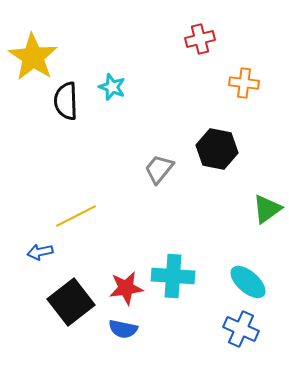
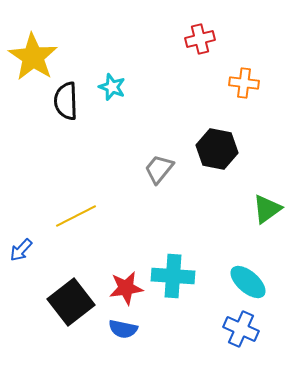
blue arrow: moved 19 px left, 2 px up; rotated 35 degrees counterclockwise
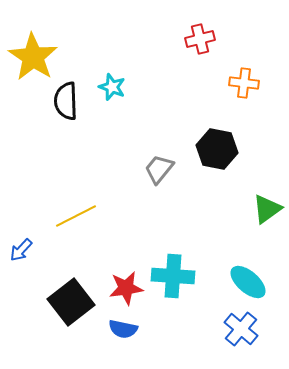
blue cross: rotated 16 degrees clockwise
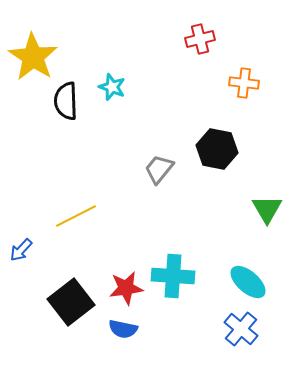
green triangle: rotated 24 degrees counterclockwise
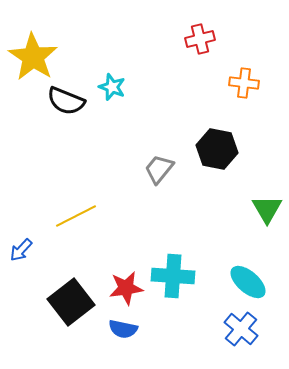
black semicircle: rotated 66 degrees counterclockwise
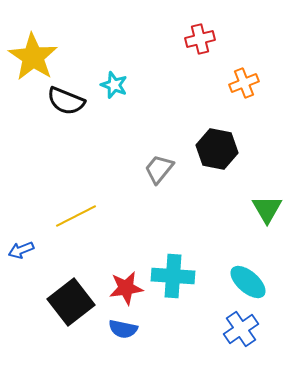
orange cross: rotated 28 degrees counterclockwise
cyan star: moved 2 px right, 2 px up
blue arrow: rotated 25 degrees clockwise
blue cross: rotated 16 degrees clockwise
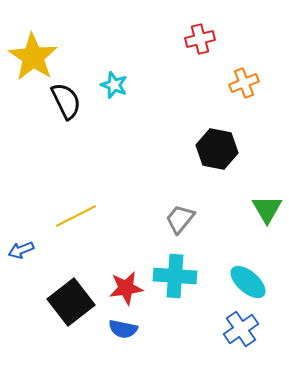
black semicircle: rotated 138 degrees counterclockwise
gray trapezoid: moved 21 px right, 50 px down
cyan cross: moved 2 px right
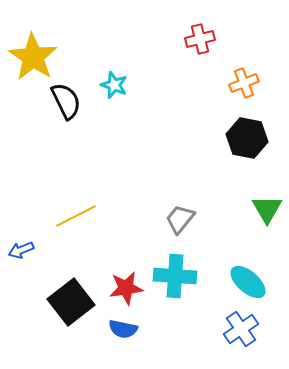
black hexagon: moved 30 px right, 11 px up
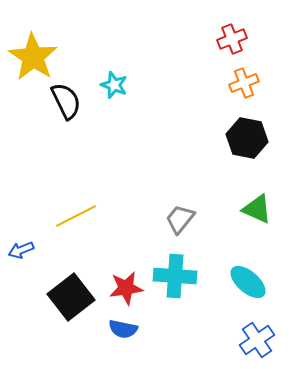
red cross: moved 32 px right; rotated 8 degrees counterclockwise
green triangle: moved 10 px left; rotated 36 degrees counterclockwise
black square: moved 5 px up
blue cross: moved 16 px right, 11 px down
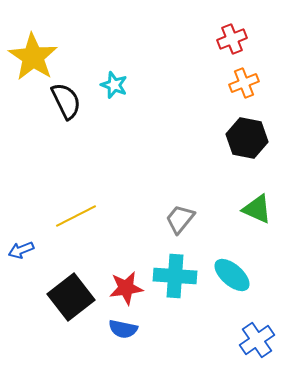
cyan ellipse: moved 16 px left, 7 px up
